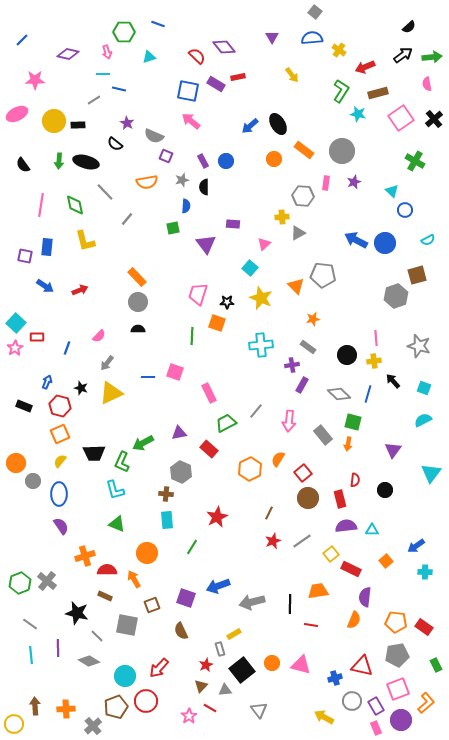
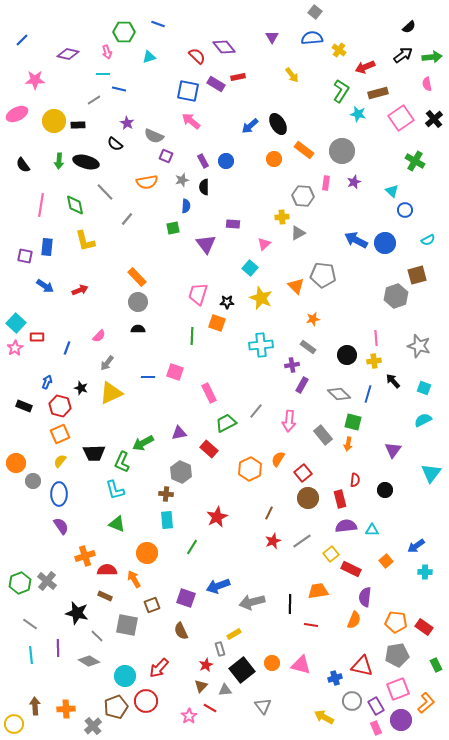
gray triangle at (259, 710): moved 4 px right, 4 px up
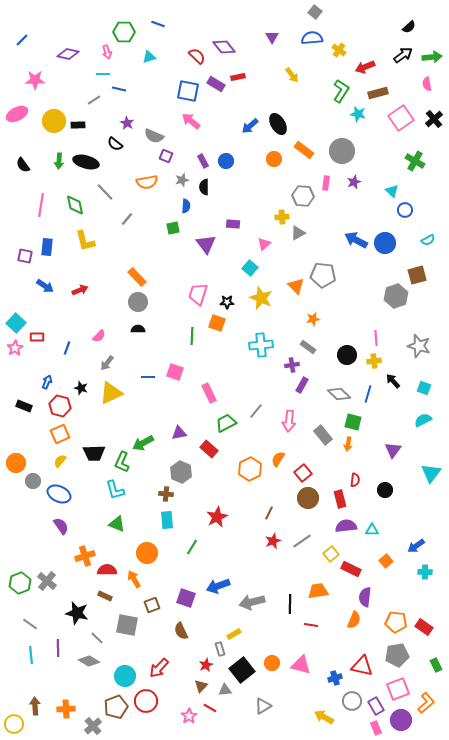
blue ellipse at (59, 494): rotated 65 degrees counterclockwise
gray line at (97, 636): moved 2 px down
gray triangle at (263, 706): rotated 36 degrees clockwise
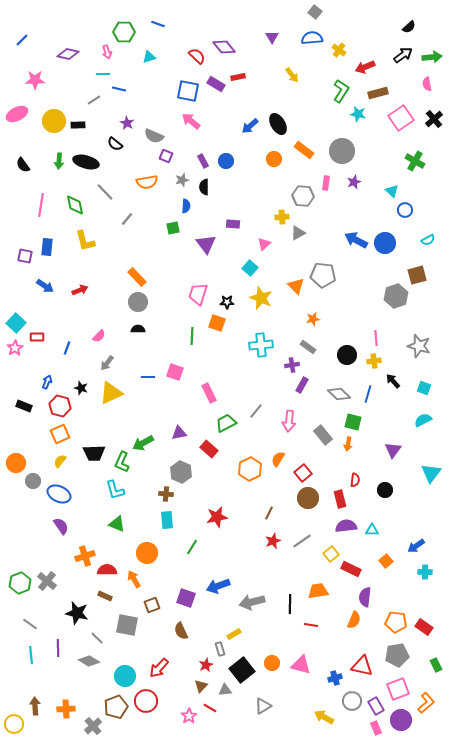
red star at (217, 517): rotated 15 degrees clockwise
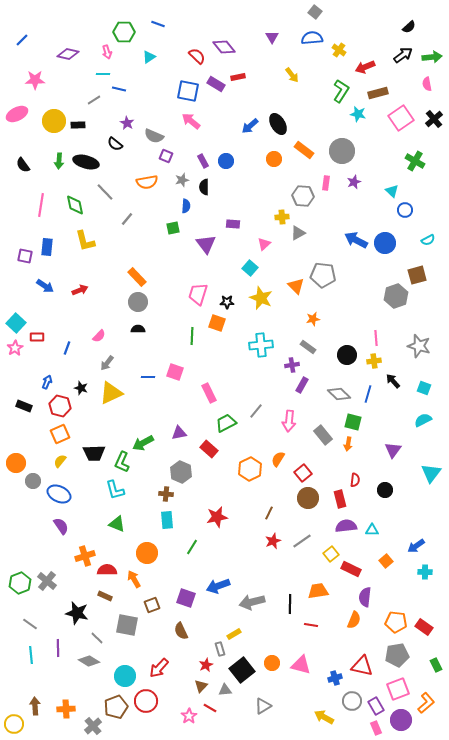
cyan triangle at (149, 57): rotated 16 degrees counterclockwise
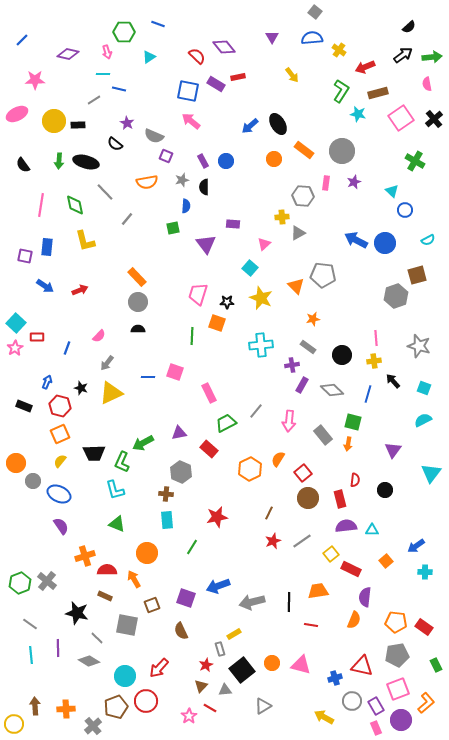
black circle at (347, 355): moved 5 px left
gray diamond at (339, 394): moved 7 px left, 4 px up
black line at (290, 604): moved 1 px left, 2 px up
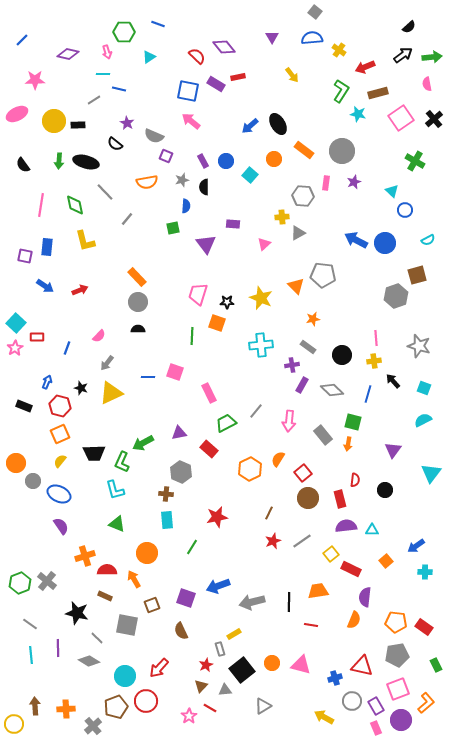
cyan square at (250, 268): moved 93 px up
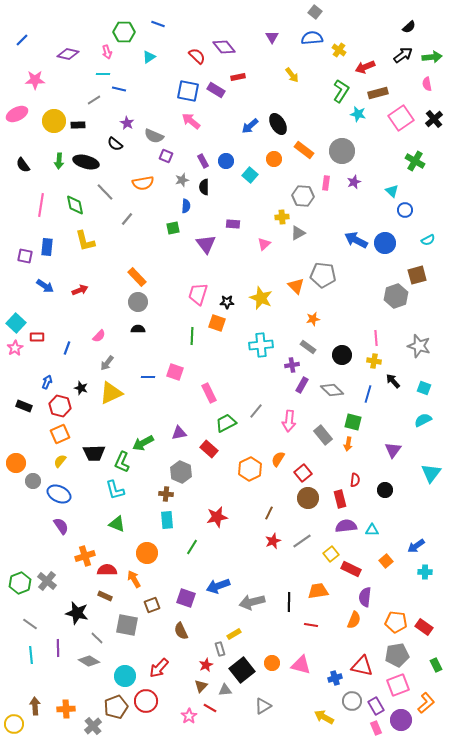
purple rectangle at (216, 84): moved 6 px down
orange semicircle at (147, 182): moved 4 px left, 1 px down
yellow cross at (374, 361): rotated 16 degrees clockwise
pink square at (398, 689): moved 4 px up
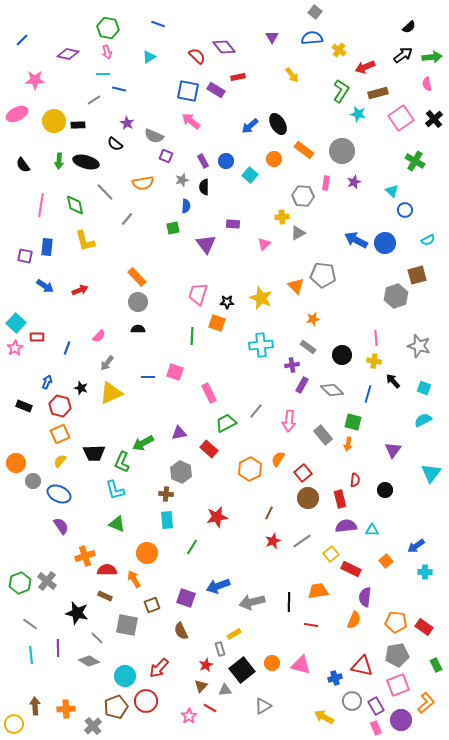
green hexagon at (124, 32): moved 16 px left, 4 px up; rotated 10 degrees clockwise
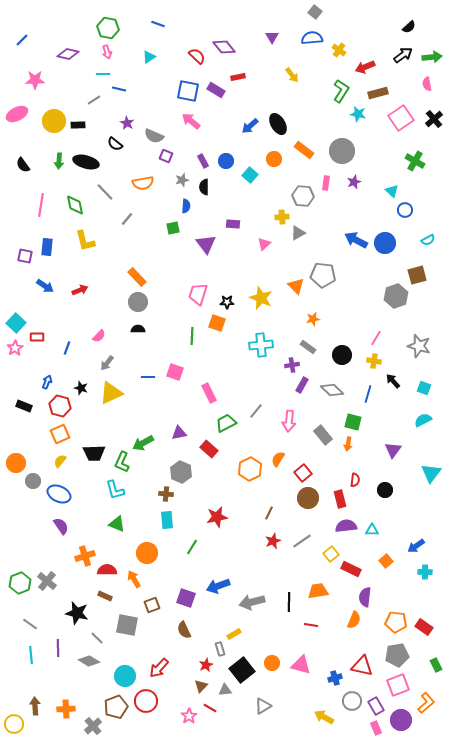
pink line at (376, 338): rotated 35 degrees clockwise
brown semicircle at (181, 631): moved 3 px right, 1 px up
